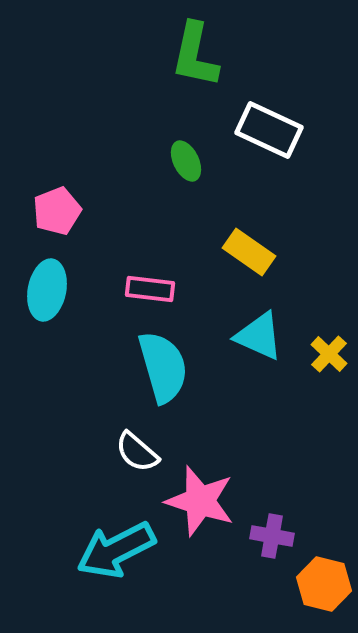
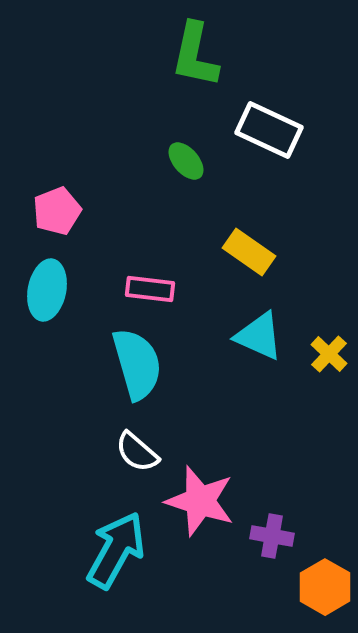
green ellipse: rotated 15 degrees counterclockwise
cyan semicircle: moved 26 px left, 3 px up
cyan arrow: rotated 146 degrees clockwise
orange hexagon: moved 1 px right, 3 px down; rotated 16 degrees clockwise
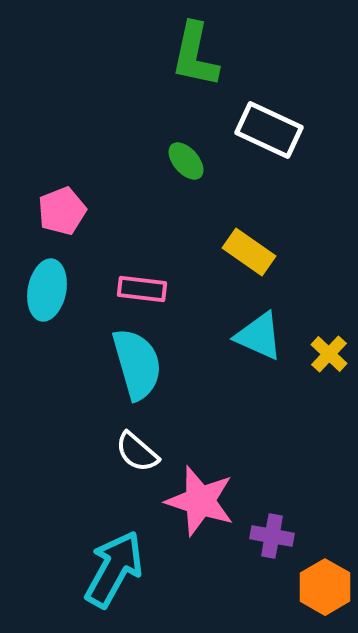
pink pentagon: moved 5 px right
pink rectangle: moved 8 px left
cyan arrow: moved 2 px left, 19 px down
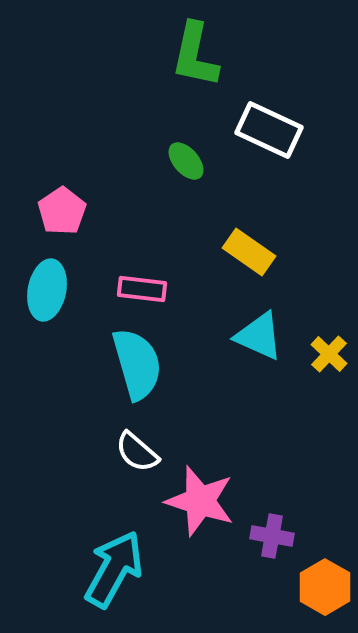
pink pentagon: rotated 12 degrees counterclockwise
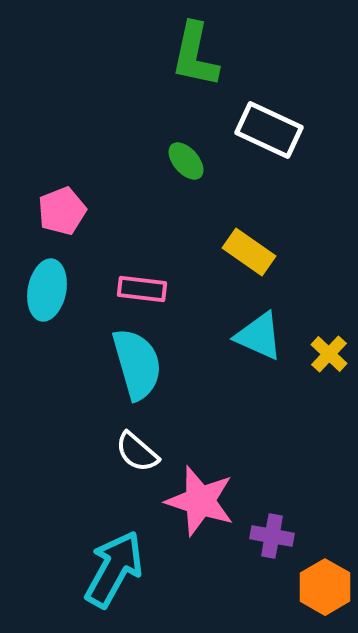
pink pentagon: rotated 12 degrees clockwise
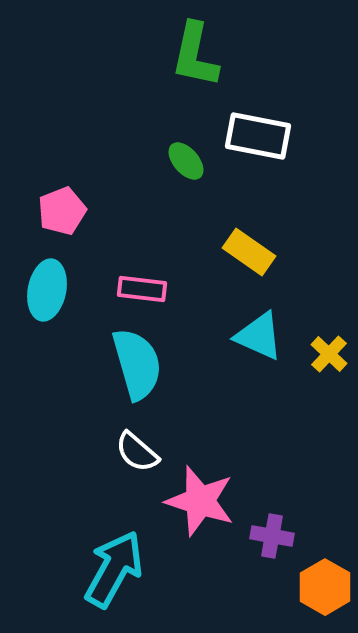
white rectangle: moved 11 px left, 6 px down; rotated 14 degrees counterclockwise
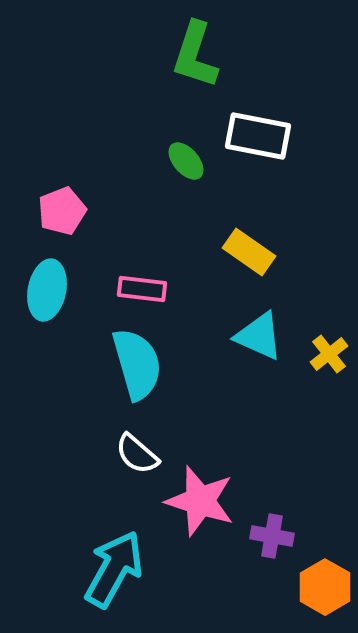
green L-shape: rotated 6 degrees clockwise
yellow cross: rotated 9 degrees clockwise
white semicircle: moved 2 px down
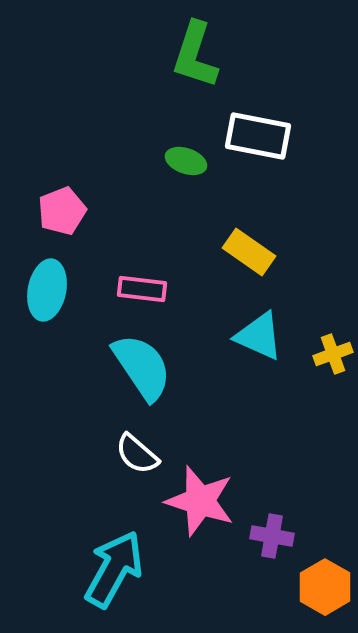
green ellipse: rotated 30 degrees counterclockwise
yellow cross: moved 4 px right; rotated 18 degrees clockwise
cyan semicircle: moved 5 px right, 3 px down; rotated 18 degrees counterclockwise
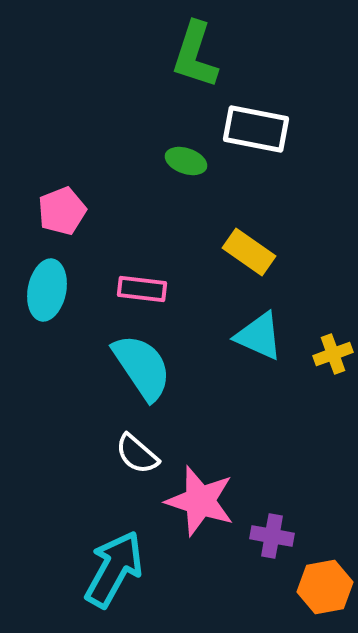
white rectangle: moved 2 px left, 7 px up
orange hexagon: rotated 20 degrees clockwise
